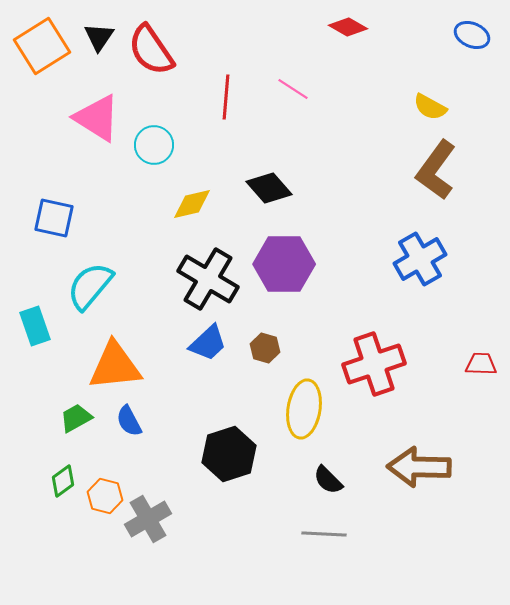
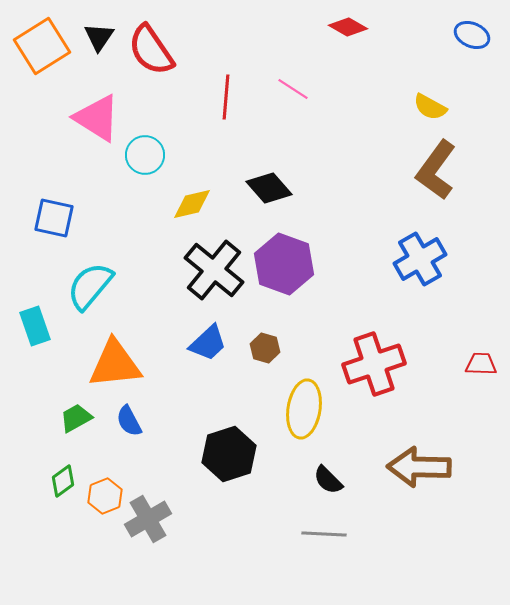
cyan circle: moved 9 px left, 10 px down
purple hexagon: rotated 20 degrees clockwise
black cross: moved 6 px right, 9 px up; rotated 8 degrees clockwise
orange triangle: moved 2 px up
orange hexagon: rotated 24 degrees clockwise
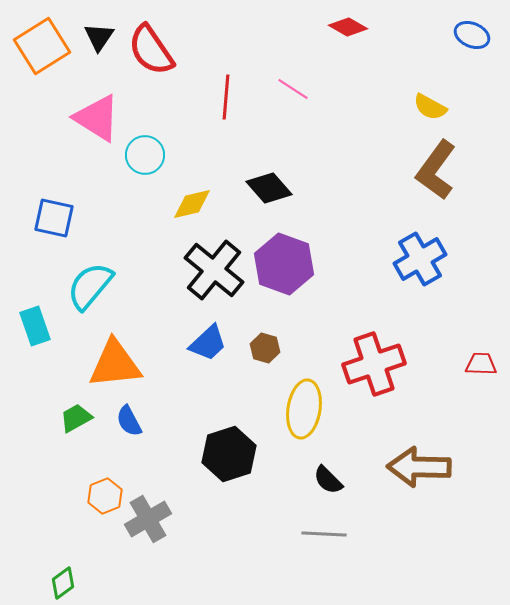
green diamond: moved 102 px down
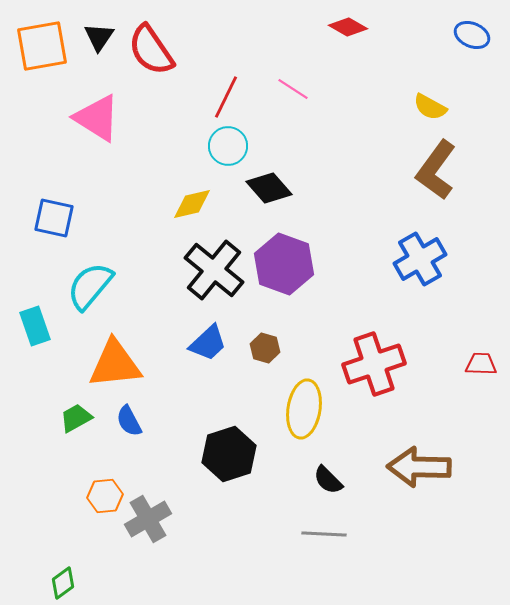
orange square: rotated 22 degrees clockwise
red line: rotated 21 degrees clockwise
cyan circle: moved 83 px right, 9 px up
orange hexagon: rotated 16 degrees clockwise
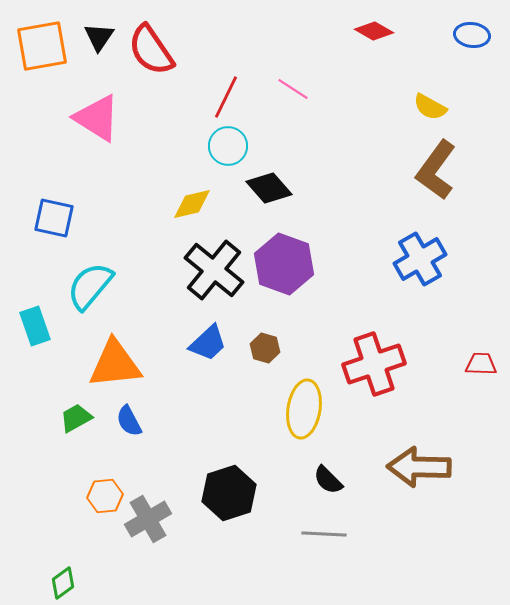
red diamond: moved 26 px right, 4 px down
blue ellipse: rotated 16 degrees counterclockwise
black hexagon: moved 39 px down
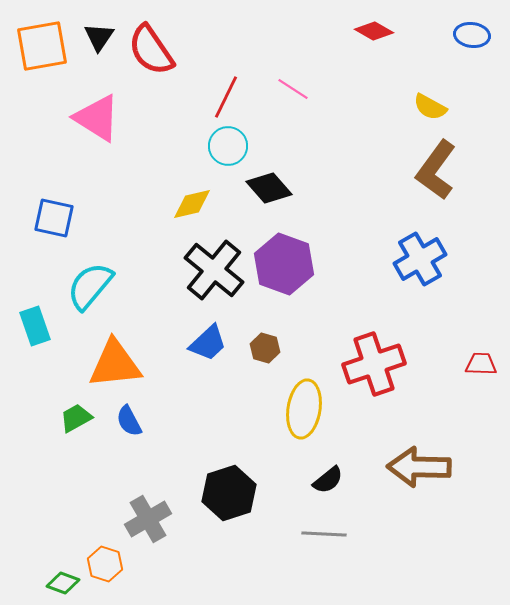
black semicircle: rotated 84 degrees counterclockwise
orange hexagon: moved 68 px down; rotated 24 degrees clockwise
green diamond: rotated 56 degrees clockwise
